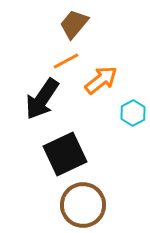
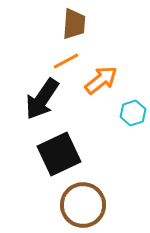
brown trapezoid: rotated 144 degrees clockwise
cyan hexagon: rotated 10 degrees clockwise
black square: moved 6 px left
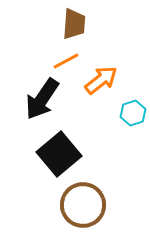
black square: rotated 15 degrees counterclockwise
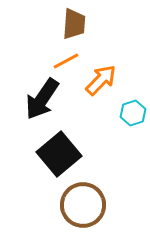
orange arrow: rotated 8 degrees counterclockwise
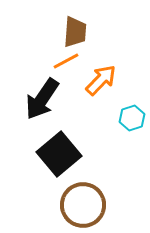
brown trapezoid: moved 1 px right, 8 px down
cyan hexagon: moved 1 px left, 5 px down
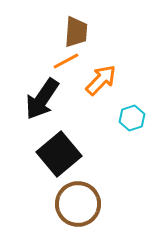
brown trapezoid: moved 1 px right
brown circle: moved 5 px left, 1 px up
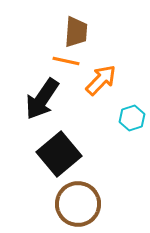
orange line: rotated 40 degrees clockwise
